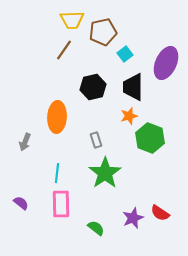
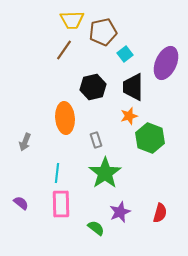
orange ellipse: moved 8 px right, 1 px down; rotated 8 degrees counterclockwise
red semicircle: rotated 108 degrees counterclockwise
purple star: moved 13 px left, 6 px up
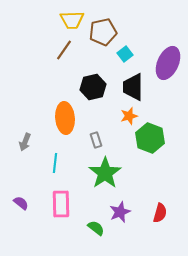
purple ellipse: moved 2 px right
cyan line: moved 2 px left, 10 px up
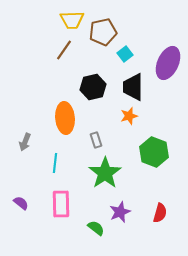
green hexagon: moved 4 px right, 14 px down
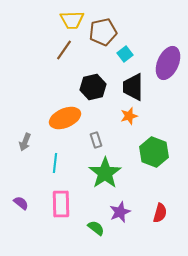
orange ellipse: rotated 72 degrees clockwise
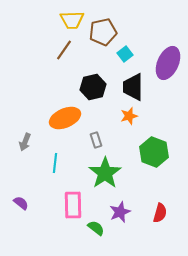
pink rectangle: moved 12 px right, 1 px down
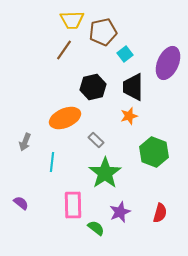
gray rectangle: rotated 28 degrees counterclockwise
cyan line: moved 3 px left, 1 px up
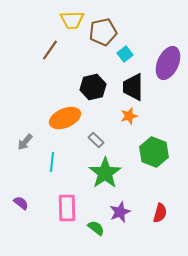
brown line: moved 14 px left
gray arrow: rotated 18 degrees clockwise
pink rectangle: moved 6 px left, 3 px down
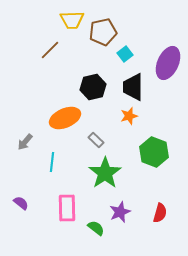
brown line: rotated 10 degrees clockwise
